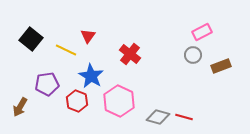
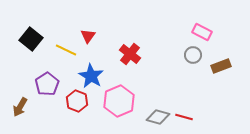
pink rectangle: rotated 54 degrees clockwise
purple pentagon: rotated 25 degrees counterclockwise
pink hexagon: rotated 12 degrees clockwise
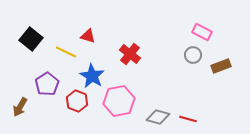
red triangle: rotated 49 degrees counterclockwise
yellow line: moved 2 px down
blue star: moved 1 px right
pink hexagon: rotated 12 degrees clockwise
red line: moved 4 px right, 2 px down
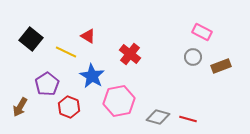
red triangle: rotated 14 degrees clockwise
gray circle: moved 2 px down
red hexagon: moved 8 px left, 6 px down
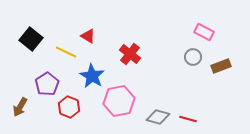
pink rectangle: moved 2 px right
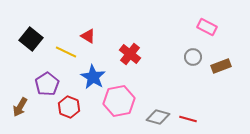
pink rectangle: moved 3 px right, 5 px up
blue star: moved 1 px right, 1 px down
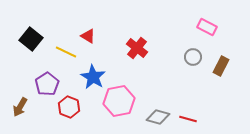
red cross: moved 7 px right, 6 px up
brown rectangle: rotated 42 degrees counterclockwise
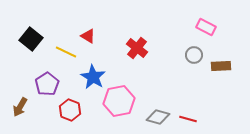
pink rectangle: moved 1 px left
gray circle: moved 1 px right, 2 px up
brown rectangle: rotated 60 degrees clockwise
red hexagon: moved 1 px right, 3 px down
